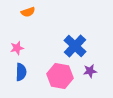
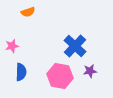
pink star: moved 5 px left, 2 px up
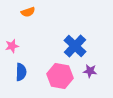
purple star: rotated 16 degrees clockwise
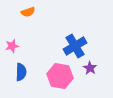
blue cross: rotated 15 degrees clockwise
purple star: moved 3 px up; rotated 24 degrees clockwise
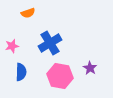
orange semicircle: moved 1 px down
blue cross: moved 25 px left, 3 px up
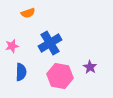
purple star: moved 1 px up
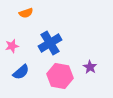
orange semicircle: moved 2 px left
blue semicircle: rotated 48 degrees clockwise
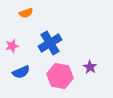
blue semicircle: rotated 18 degrees clockwise
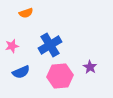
blue cross: moved 2 px down
pink hexagon: rotated 15 degrees counterclockwise
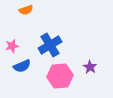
orange semicircle: moved 3 px up
blue semicircle: moved 1 px right, 6 px up
